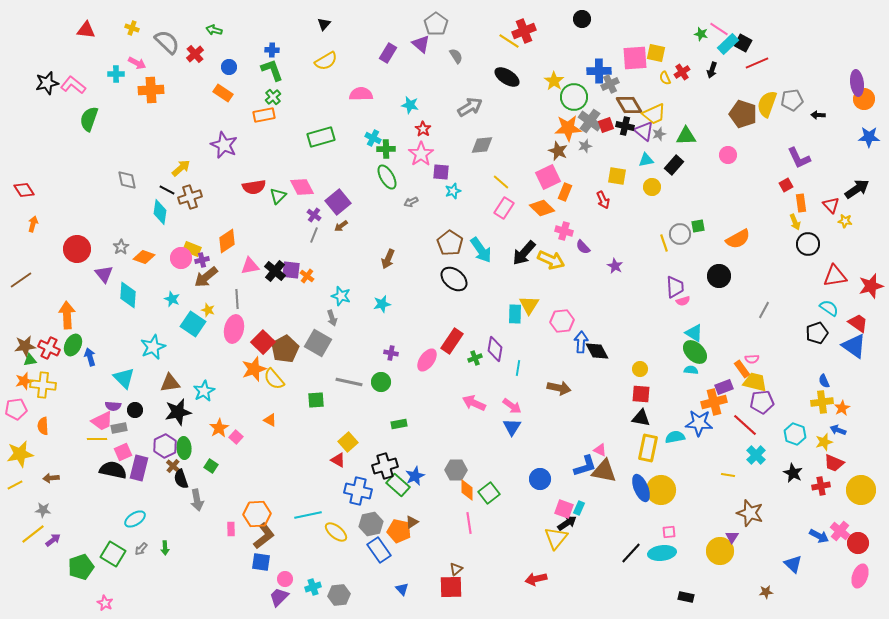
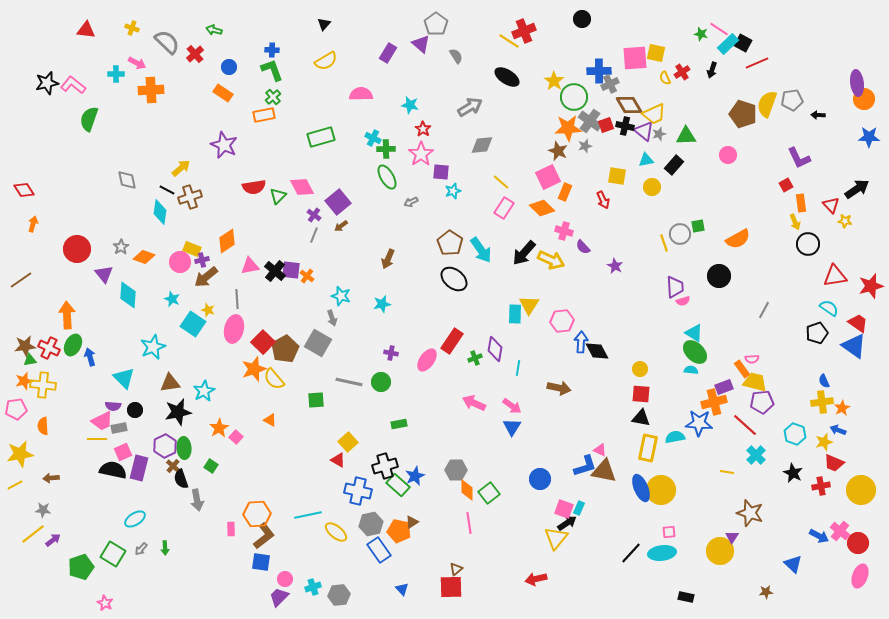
pink circle at (181, 258): moved 1 px left, 4 px down
yellow line at (728, 475): moved 1 px left, 3 px up
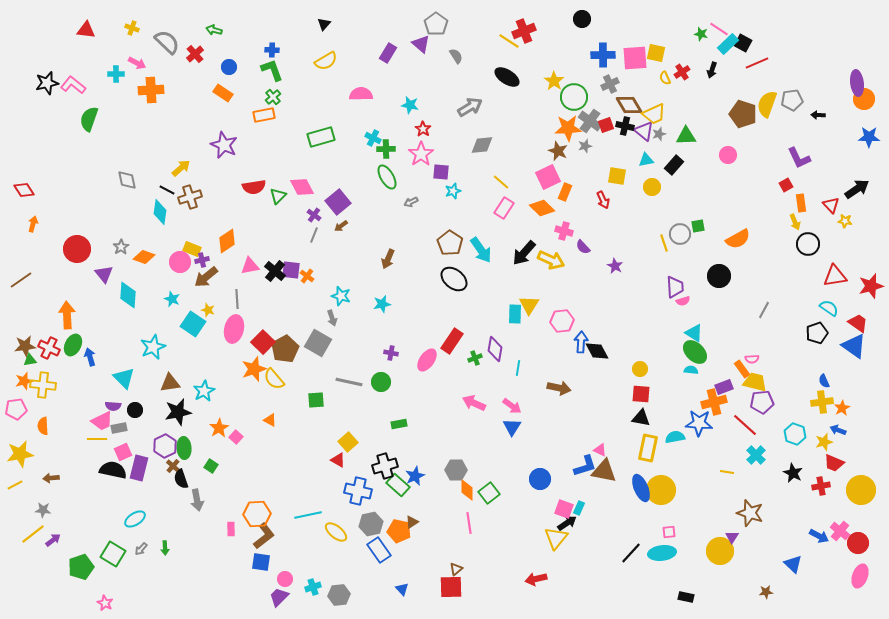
blue cross at (599, 71): moved 4 px right, 16 px up
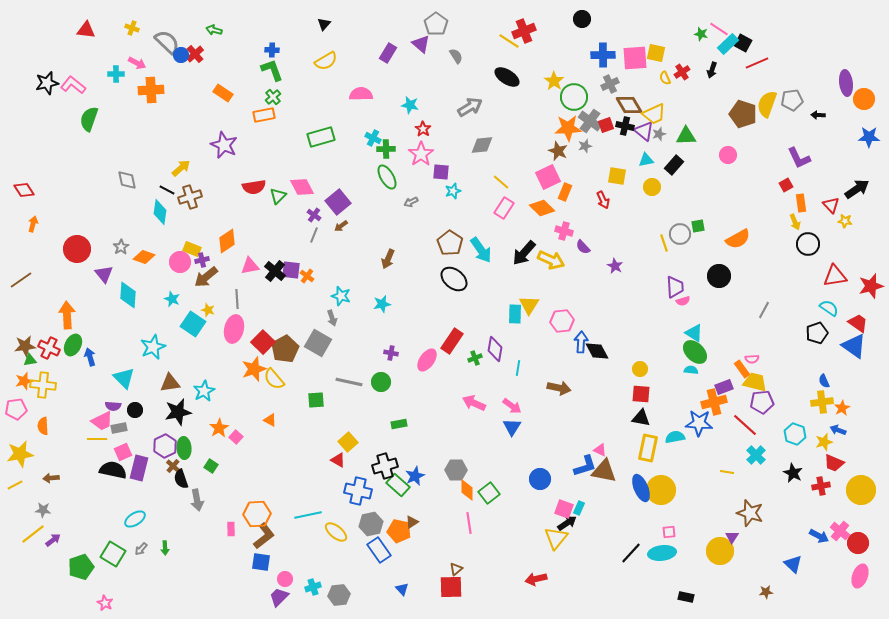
blue circle at (229, 67): moved 48 px left, 12 px up
purple ellipse at (857, 83): moved 11 px left
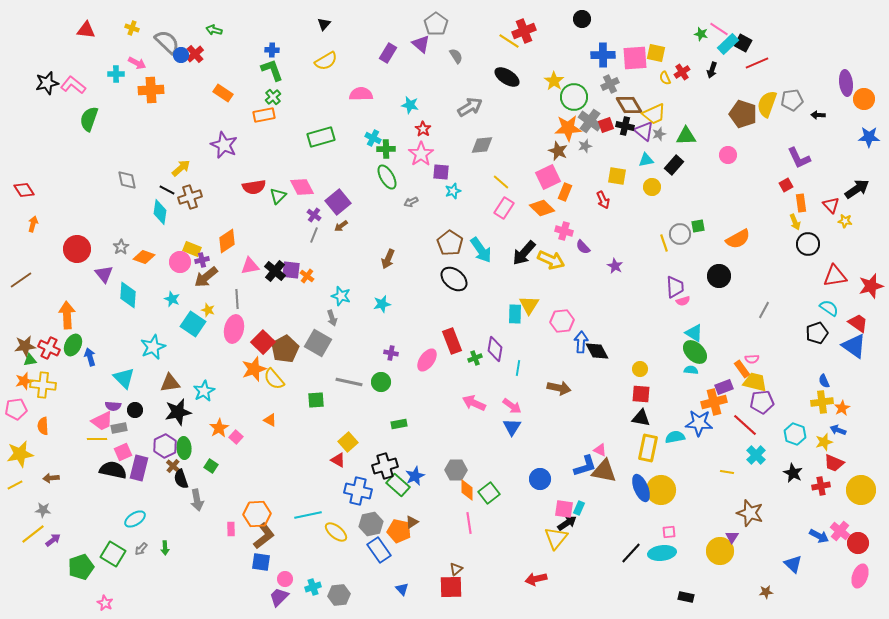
red rectangle at (452, 341): rotated 55 degrees counterclockwise
pink square at (564, 509): rotated 12 degrees counterclockwise
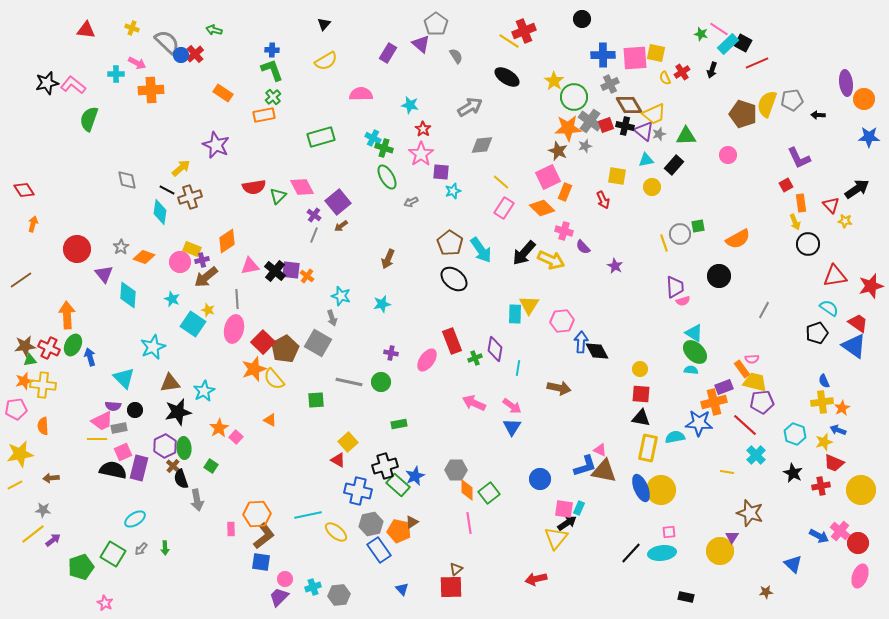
purple star at (224, 145): moved 8 px left
green cross at (386, 149): moved 2 px left, 1 px up; rotated 18 degrees clockwise
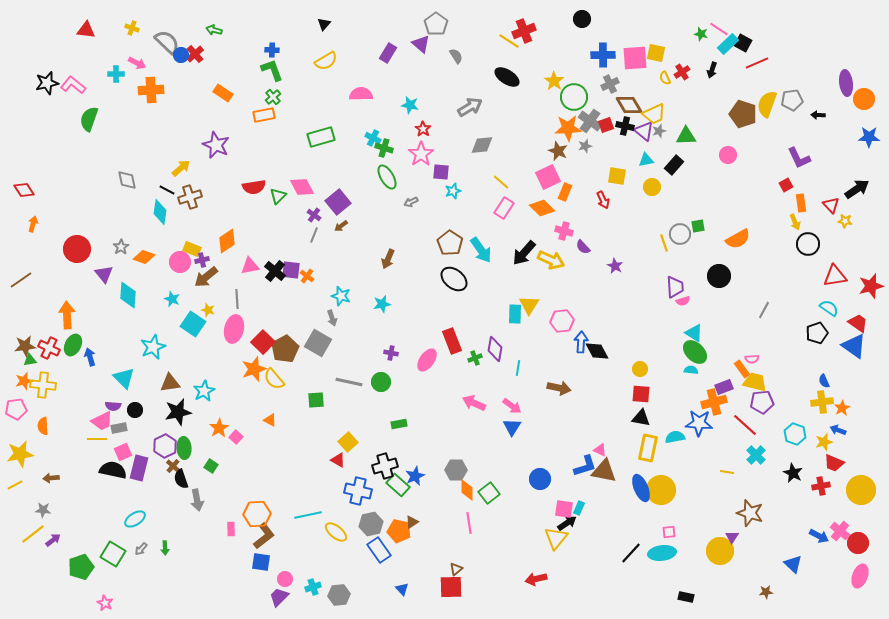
gray star at (659, 134): moved 3 px up
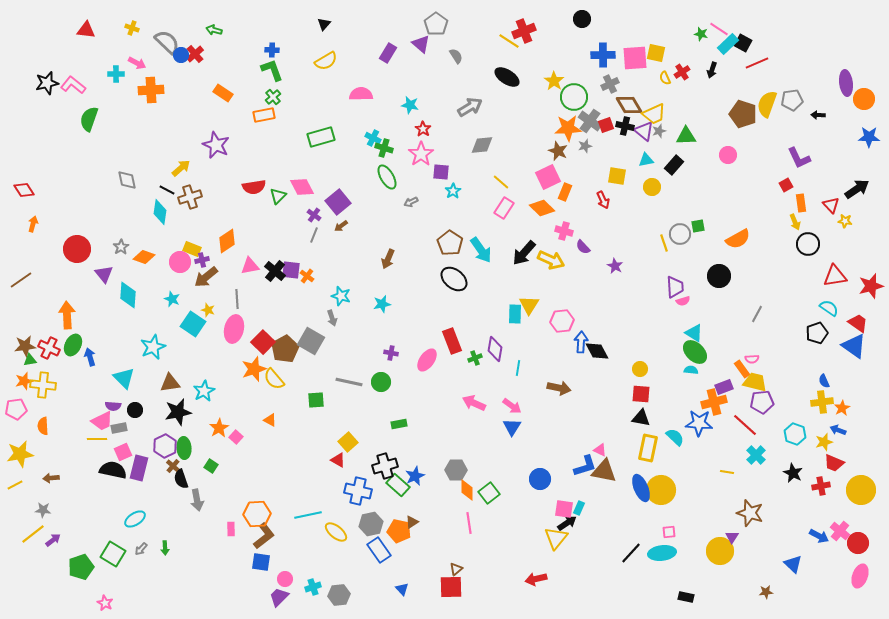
cyan star at (453, 191): rotated 14 degrees counterclockwise
gray line at (764, 310): moved 7 px left, 4 px down
gray square at (318, 343): moved 7 px left, 2 px up
cyan semicircle at (675, 437): rotated 54 degrees clockwise
